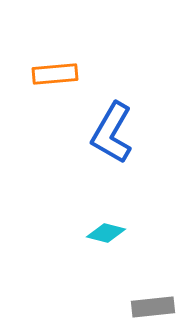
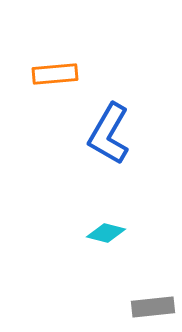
blue L-shape: moved 3 px left, 1 px down
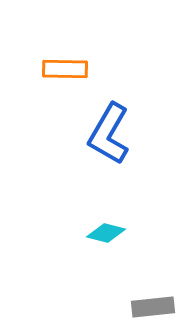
orange rectangle: moved 10 px right, 5 px up; rotated 6 degrees clockwise
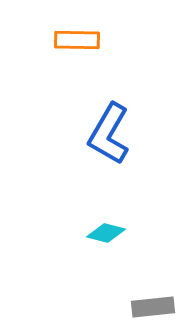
orange rectangle: moved 12 px right, 29 px up
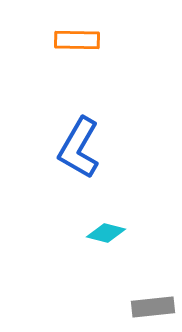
blue L-shape: moved 30 px left, 14 px down
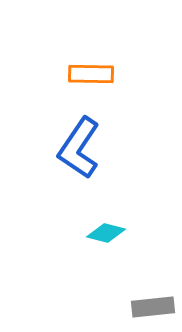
orange rectangle: moved 14 px right, 34 px down
blue L-shape: rotated 4 degrees clockwise
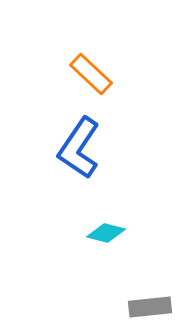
orange rectangle: rotated 42 degrees clockwise
gray rectangle: moved 3 px left
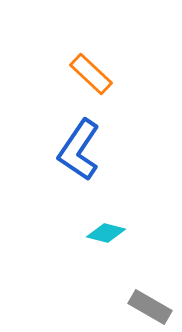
blue L-shape: moved 2 px down
gray rectangle: rotated 36 degrees clockwise
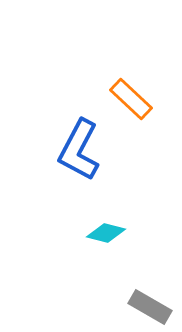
orange rectangle: moved 40 px right, 25 px down
blue L-shape: rotated 6 degrees counterclockwise
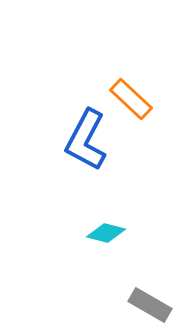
blue L-shape: moved 7 px right, 10 px up
gray rectangle: moved 2 px up
